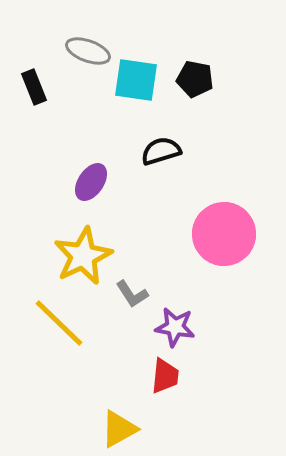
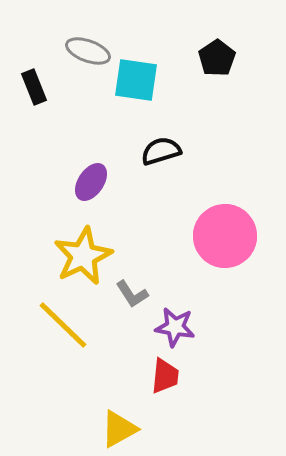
black pentagon: moved 22 px right, 21 px up; rotated 27 degrees clockwise
pink circle: moved 1 px right, 2 px down
yellow line: moved 4 px right, 2 px down
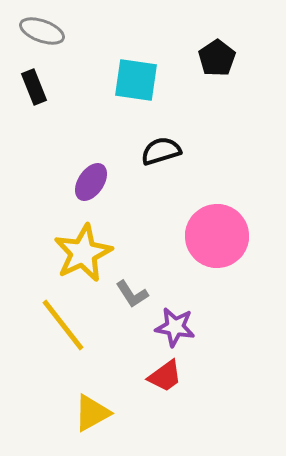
gray ellipse: moved 46 px left, 20 px up
pink circle: moved 8 px left
yellow star: moved 3 px up
yellow line: rotated 8 degrees clockwise
red trapezoid: rotated 48 degrees clockwise
yellow triangle: moved 27 px left, 16 px up
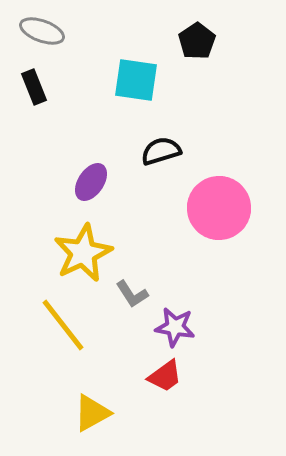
black pentagon: moved 20 px left, 17 px up
pink circle: moved 2 px right, 28 px up
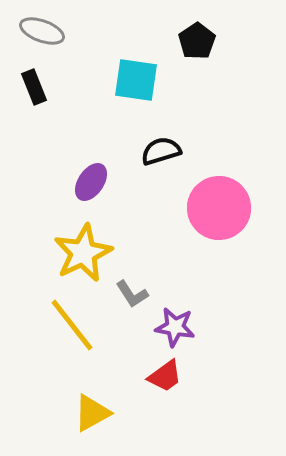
yellow line: moved 9 px right
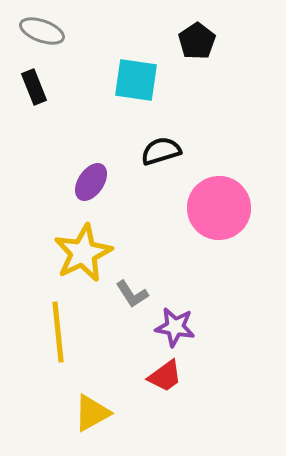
yellow line: moved 14 px left, 7 px down; rotated 32 degrees clockwise
